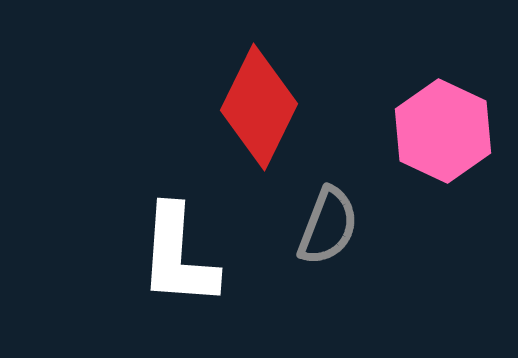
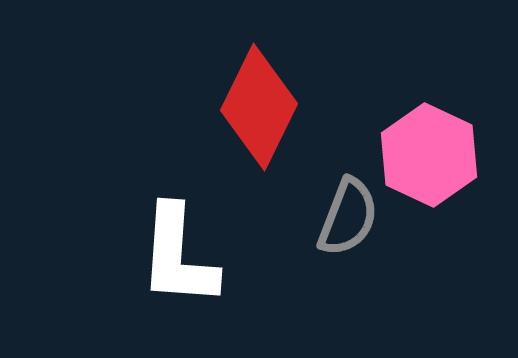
pink hexagon: moved 14 px left, 24 px down
gray semicircle: moved 20 px right, 9 px up
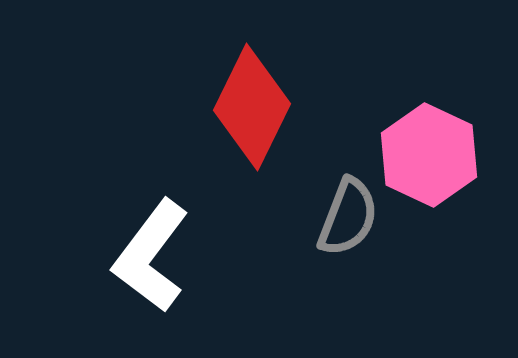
red diamond: moved 7 px left
white L-shape: moved 27 px left; rotated 33 degrees clockwise
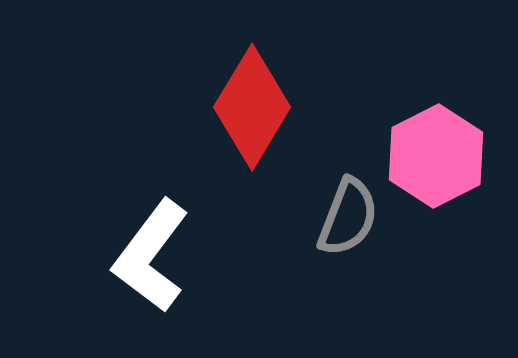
red diamond: rotated 5 degrees clockwise
pink hexagon: moved 7 px right, 1 px down; rotated 8 degrees clockwise
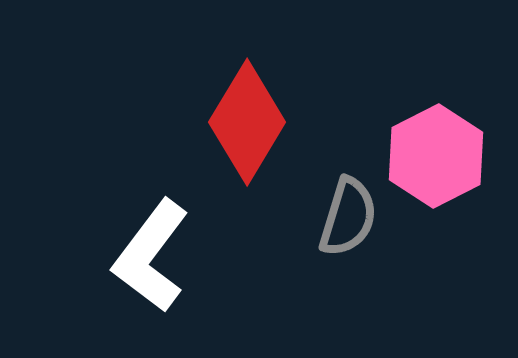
red diamond: moved 5 px left, 15 px down
gray semicircle: rotated 4 degrees counterclockwise
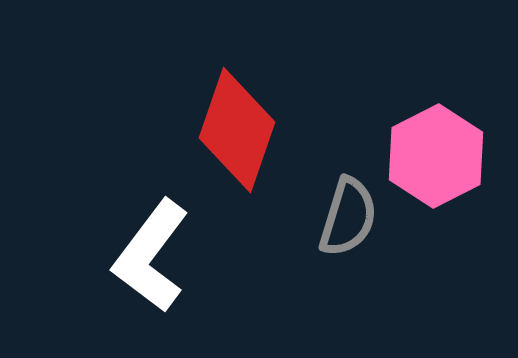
red diamond: moved 10 px left, 8 px down; rotated 12 degrees counterclockwise
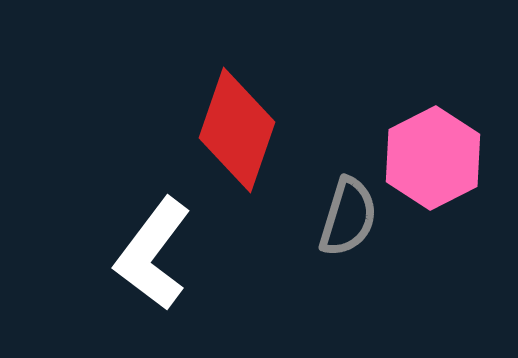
pink hexagon: moved 3 px left, 2 px down
white L-shape: moved 2 px right, 2 px up
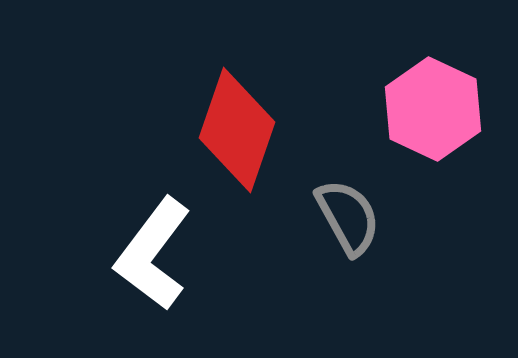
pink hexagon: moved 49 px up; rotated 8 degrees counterclockwise
gray semicircle: rotated 46 degrees counterclockwise
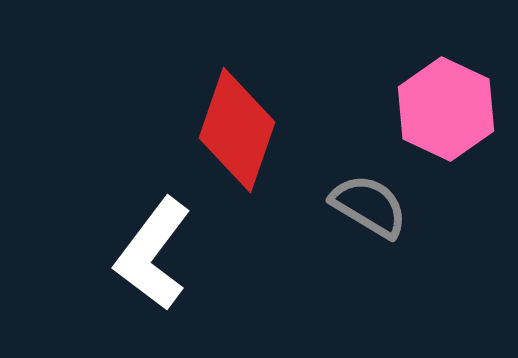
pink hexagon: moved 13 px right
gray semicircle: moved 21 px right, 11 px up; rotated 30 degrees counterclockwise
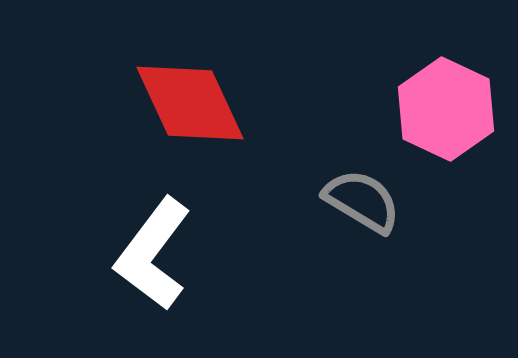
red diamond: moved 47 px left, 27 px up; rotated 44 degrees counterclockwise
gray semicircle: moved 7 px left, 5 px up
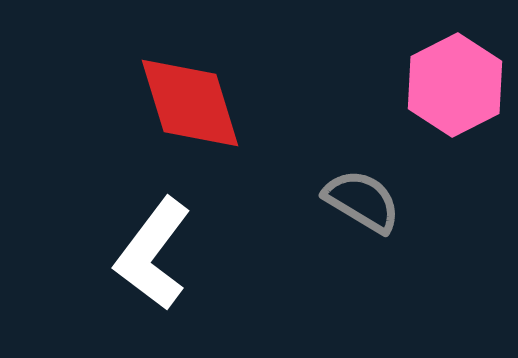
red diamond: rotated 8 degrees clockwise
pink hexagon: moved 9 px right, 24 px up; rotated 8 degrees clockwise
